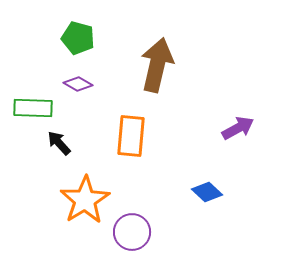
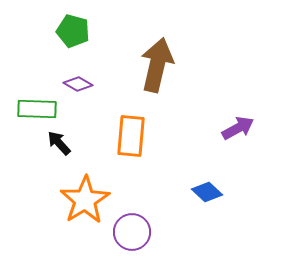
green pentagon: moved 5 px left, 7 px up
green rectangle: moved 4 px right, 1 px down
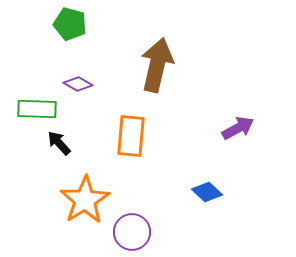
green pentagon: moved 3 px left, 7 px up
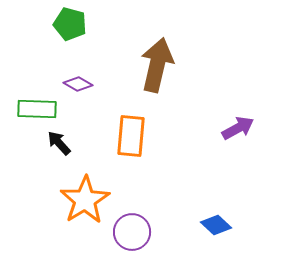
blue diamond: moved 9 px right, 33 px down
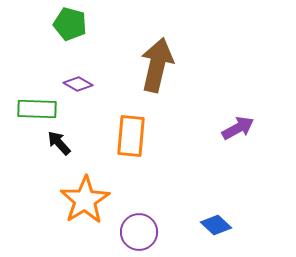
purple circle: moved 7 px right
